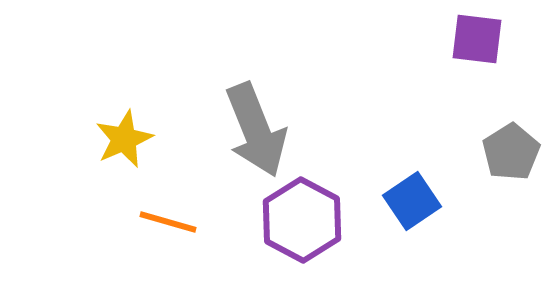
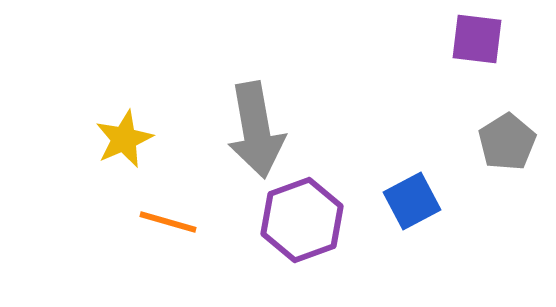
gray arrow: rotated 12 degrees clockwise
gray pentagon: moved 4 px left, 10 px up
blue square: rotated 6 degrees clockwise
purple hexagon: rotated 12 degrees clockwise
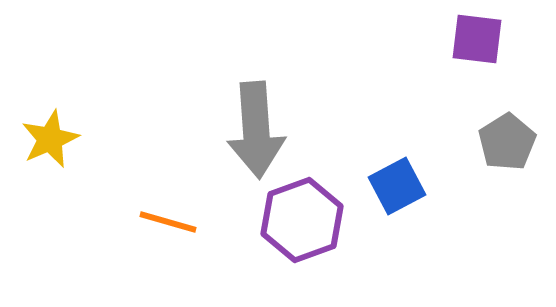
gray arrow: rotated 6 degrees clockwise
yellow star: moved 74 px left
blue square: moved 15 px left, 15 px up
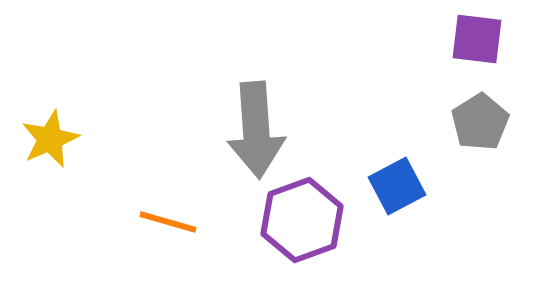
gray pentagon: moved 27 px left, 20 px up
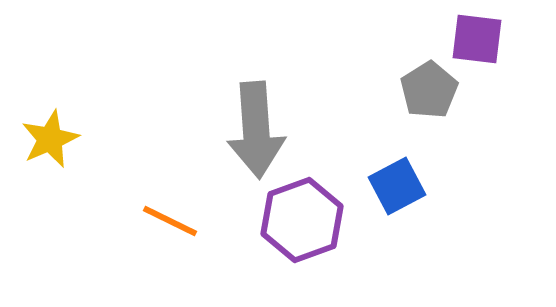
gray pentagon: moved 51 px left, 32 px up
orange line: moved 2 px right, 1 px up; rotated 10 degrees clockwise
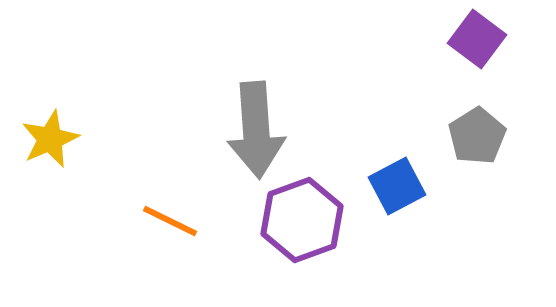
purple square: rotated 30 degrees clockwise
gray pentagon: moved 48 px right, 46 px down
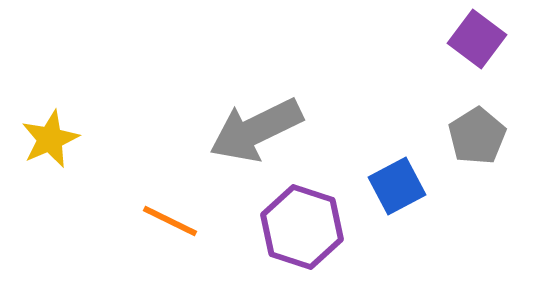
gray arrow: rotated 68 degrees clockwise
purple hexagon: moved 7 px down; rotated 22 degrees counterclockwise
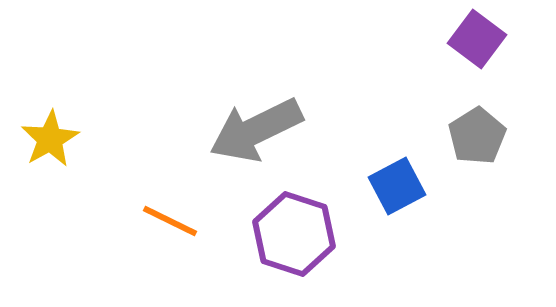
yellow star: rotated 6 degrees counterclockwise
purple hexagon: moved 8 px left, 7 px down
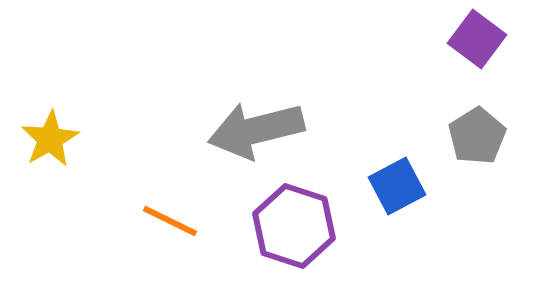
gray arrow: rotated 12 degrees clockwise
purple hexagon: moved 8 px up
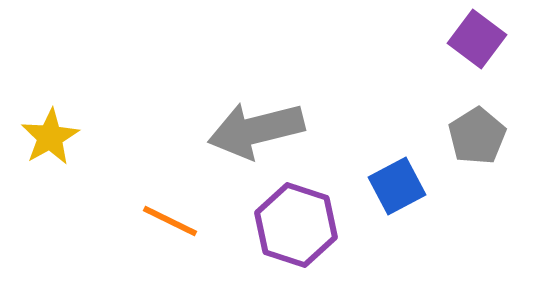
yellow star: moved 2 px up
purple hexagon: moved 2 px right, 1 px up
